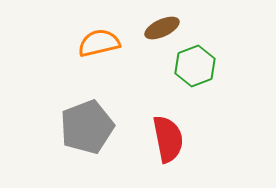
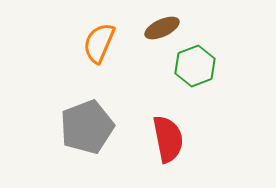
orange semicircle: rotated 54 degrees counterclockwise
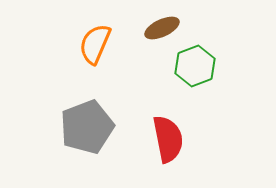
orange semicircle: moved 4 px left, 1 px down
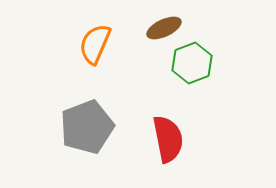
brown ellipse: moved 2 px right
green hexagon: moved 3 px left, 3 px up
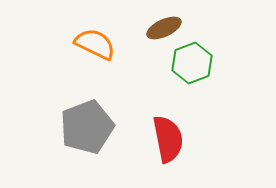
orange semicircle: rotated 93 degrees clockwise
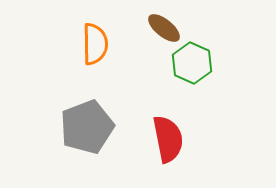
brown ellipse: rotated 64 degrees clockwise
orange semicircle: rotated 63 degrees clockwise
green hexagon: rotated 15 degrees counterclockwise
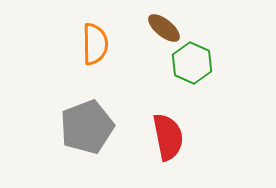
red semicircle: moved 2 px up
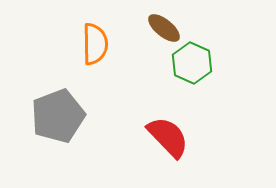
gray pentagon: moved 29 px left, 11 px up
red semicircle: rotated 33 degrees counterclockwise
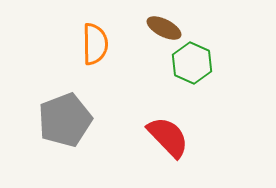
brown ellipse: rotated 12 degrees counterclockwise
gray pentagon: moved 7 px right, 4 px down
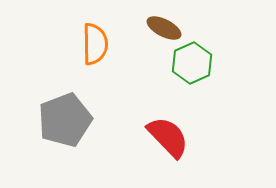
green hexagon: rotated 12 degrees clockwise
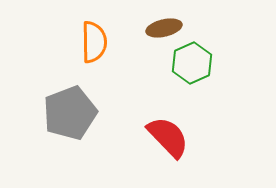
brown ellipse: rotated 40 degrees counterclockwise
orange semicircle: moved 1 px left, 2 px up
gray pentagon: moved 5 px right, 7 px up
